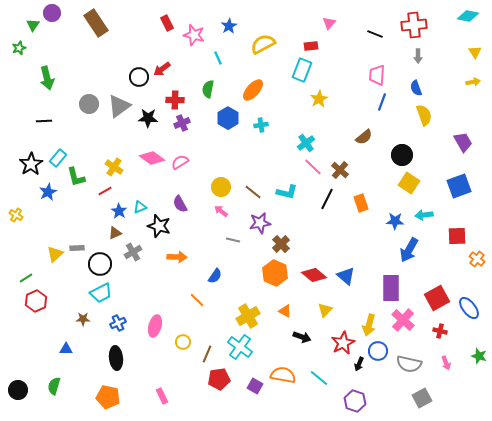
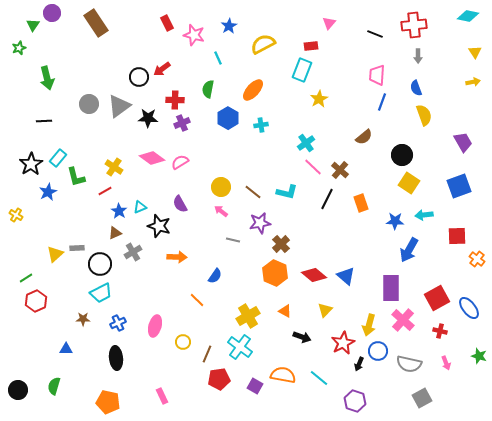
orange pentagon at (108, 397): moved 5 px down
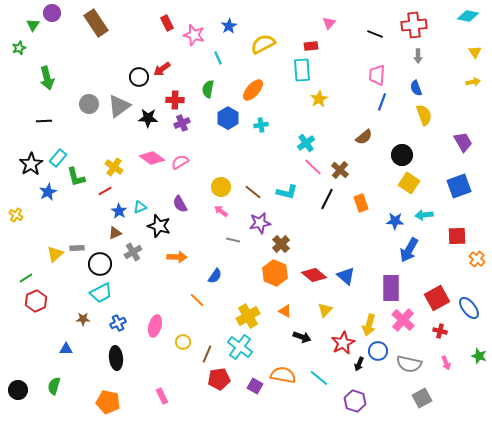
cyan rectangle at (302, 70): rotated 25 degrees counterclockwise
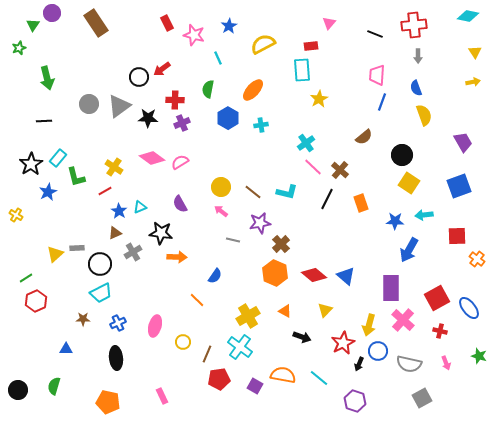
black star at (159, 226): moved 2 px right, 7 px down; rotated 10 degrees counterclockwise
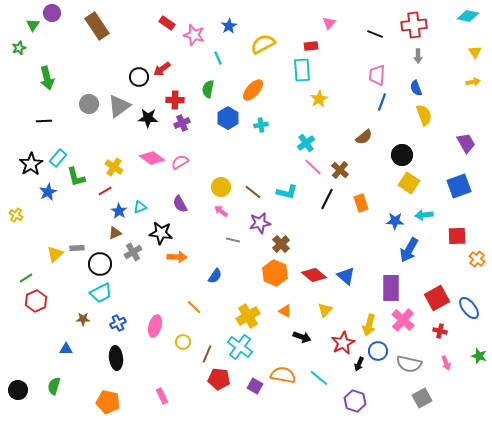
brown rectangle at (96, 23): moved 1 px right, 3 px down
red rectangle at (167, 23): rotated 28 degrees counterclockwise
purple trapezoid at (463, 142): moved 3 px right, 1 px down
orange line at (197, 300): moved 3 px left, 7 px down
red pentagon at (219, 379): rotated 15 degrees clockwise
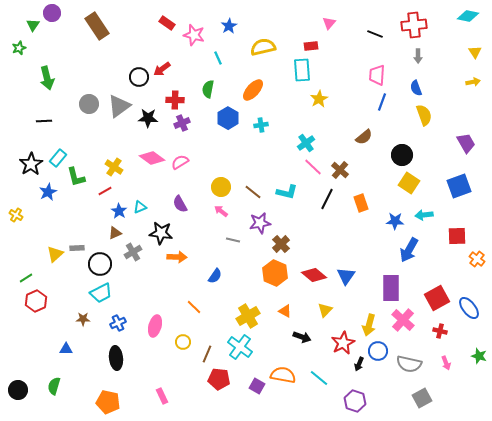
yellow semicircle at (263, 44): moved 3 px down; rotated 15 degrees clockwise
blue triangle at (346, 276): rotated 24 degrees clockwise
purple square at (255, 386): moved 2 px right
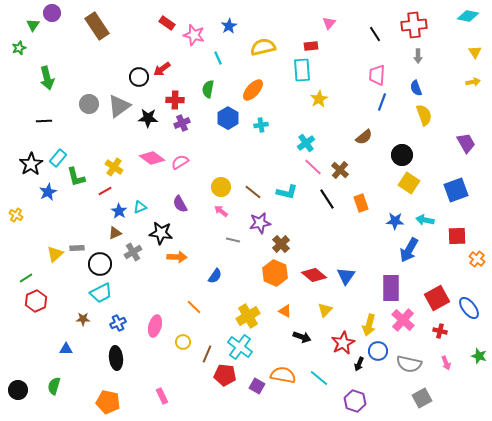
black line at (375, 34): rotated 35 degrees clockwise
blue square at (459, 186): moved 3 px left, 4 px down
black line at (327, 199): rotated 60 degrees counterclockwise
cyan arrow at (424, 215): moved 1 px right, 5 px down; rotated 18 degrees clockwise
red pentagon at (219, 379): moved 6 px right, 4 px up
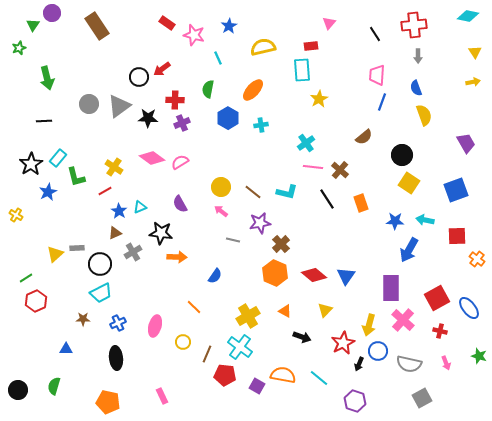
pink line at (313, 167): rotated 36 degrees counterclockwise
